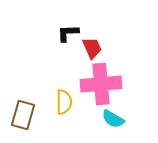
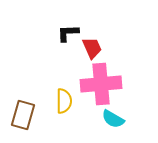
yellow semicircle: moved 1 px up
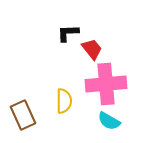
red trapezoid: moved 1 px down; rotated 15 degrees counterclockwise
pink cross: moved 5 px right
brown rectangle: rotated 40 degrees counterclockwise
cyan semicircle: moved 4 px left, 2 px down
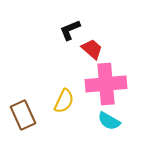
black L-shape: moved 2 px right, 3 px up; rotated 20 degrees counterclockwise
red trapezoid: rotated 10 degrees counterclockwise
yellow semicircle: rotated 25 degrees clockwise
